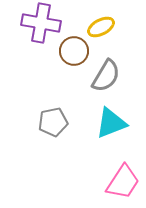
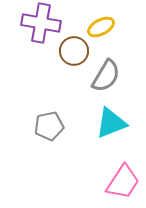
gray pentagon: moved 4 px left, 4 px down
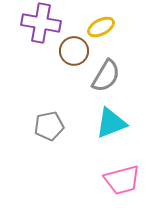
pink trapezoid: moved 1 px left, 2 px up; rotated 42 degrees clockwise
